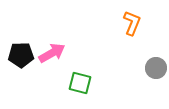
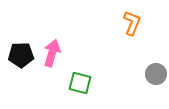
pink arrow: rotated 44 degrees counterclockwise
gray circle: moved 6 px down
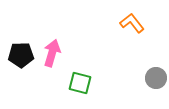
orange L-shape: rotated 60 degrees counterclockwise
gray circle: moved 4 px down
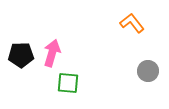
gray circle: moved 8 px left, 7 px up
green square: moved 12 px left; rotated 10 degrees counterclockwise
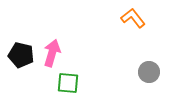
orange L-shape: moved 1 px right, 5 px up
black pentagon: rotated 15 degrees clockwise
gray circle: moved 1 px right, 1 px down
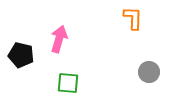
orange L-shape: rotated 40 degrees clockwise
pink arrow: moved 7 px right, 14 px up
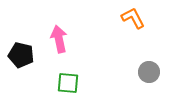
orange L-shape: rotated 30 degrees counterclockwise
pink arrow: rotated 28 degrees counterclockwise
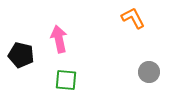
green square: moved 2 px left, 3 px up
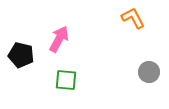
pink arrow: rotated 40 degrees clockwise
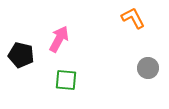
gray circle: moved 1 px left, 4 px up
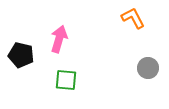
pink arrow: rotated 12 degrees counterclockwise
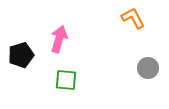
black pentagon: rotated 30 degrees counterclockwise
